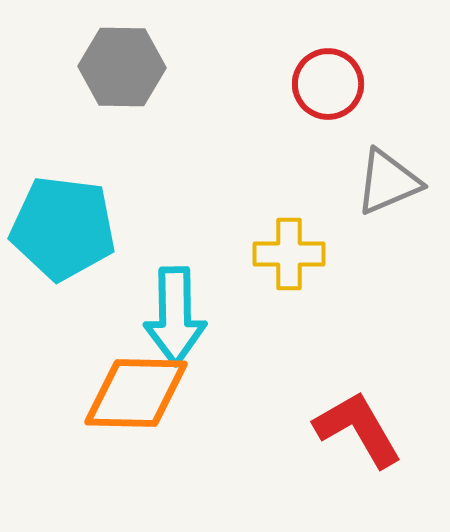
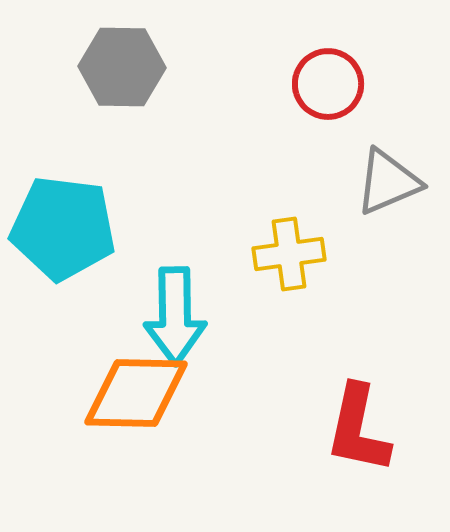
yellow cross: rotated 8 degrees counterclockwise
red L-shape: rotated 138 degrees counterclockwise
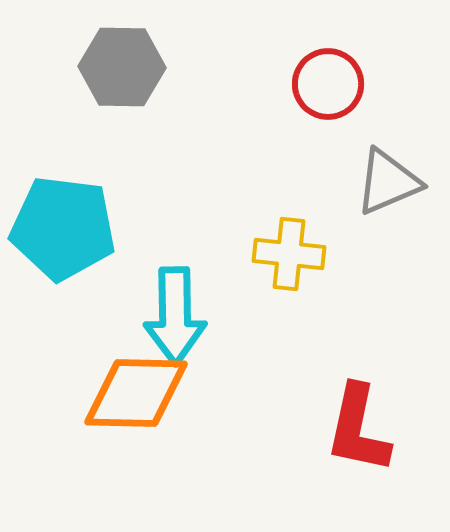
yellow cross: rotated 14 degrees clockwise
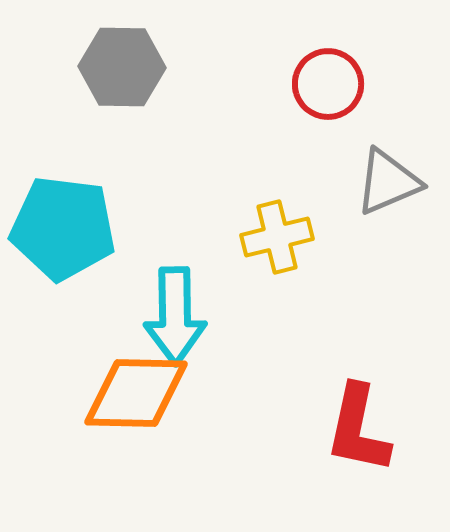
yellow cross: moved 12 px left, 17 px up; rotated 20 degrees counterclockwise
